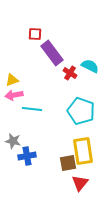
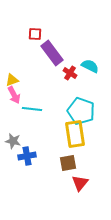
pink arrow: rotated 108 degrees counterclockwise
yellow rectangle: moved 8 px left, 17 px up
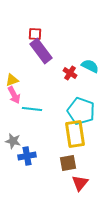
purple rectangle: moved 11 px left, 2 px up
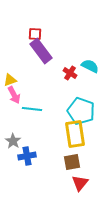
yellow triangle: moved 2 px left
gray star: rotated 21 degrees clockwise
brown square: moved 4 px right, 1 px up
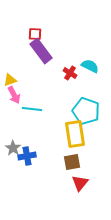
cyan pentagon: moved 5 px right
gray star: moved 7 px down
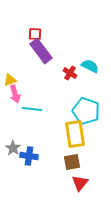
pink arrow: moved 1 px right, 1 px up; rotated 12 degrees clockwise
blue cross: moved 2 px right; rotated 18 degrees clockwise
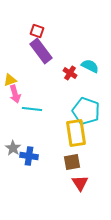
red square: moved 2 px right, 3 px up; rotated 16 degrees clockwise
yellow rectangle: moved 1 px right, 1 px up
red triangle: rotated 12 degrees counterclockwise
